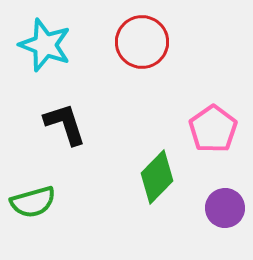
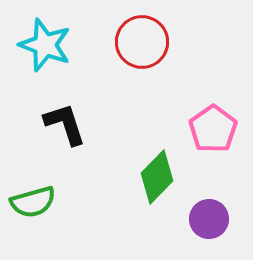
purple circle: moved 16 px left, 11 px down
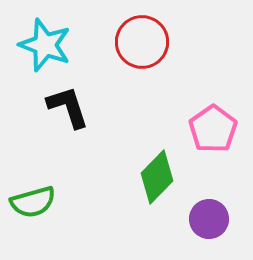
black L-shape: moved 3 px right, 17 px up
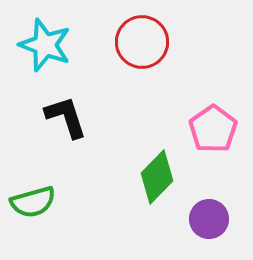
black L-shape: moved 2 px left, 10 px down
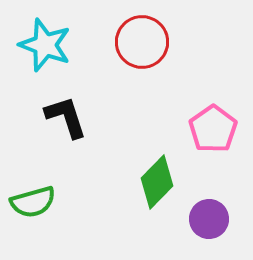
green diamond: moved 5 px down
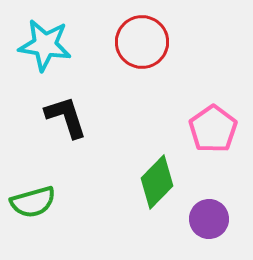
cyan star: rotated 12 degrees counterclockwise
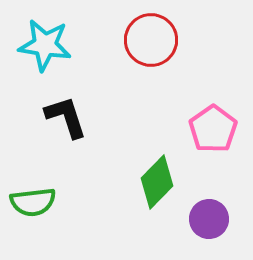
red circle: moved 9 px right, 2 px up
green semicircle: rotated 9 degrees clockwise
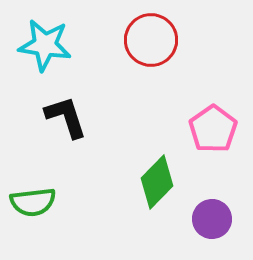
purple circle: moved 3 px right
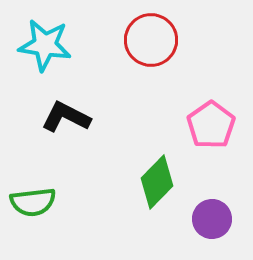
black L-shape: rotated 45 degrees counterclockwise
pink pentagon: moved 2 px left, 4 px up
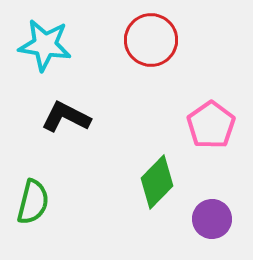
green semicircle: rotated 69 degrees counterclockwise
